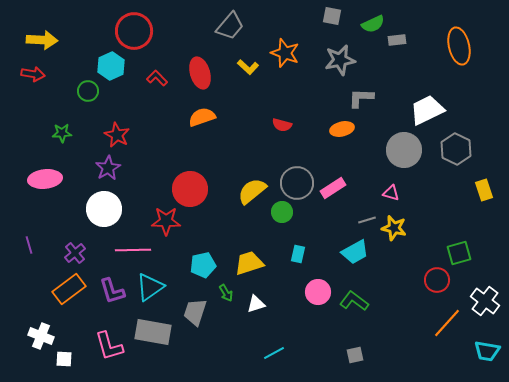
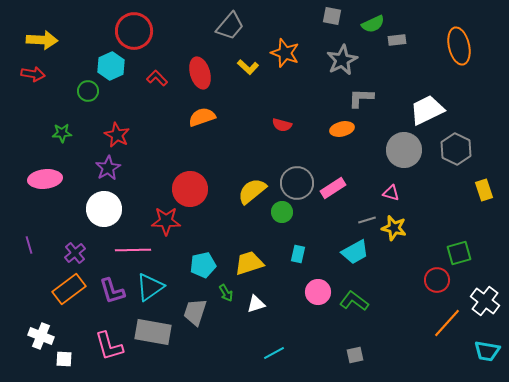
gray star at (340, 60): moved 2 px right; rotated 16 degrees counterclockwise
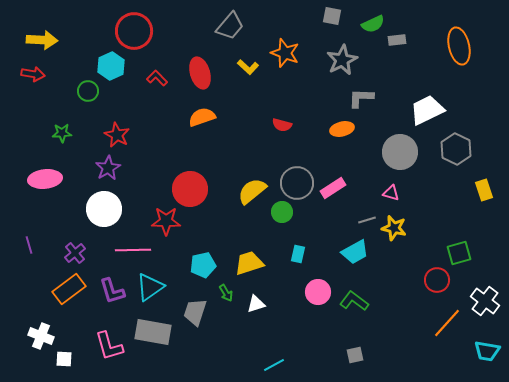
gray circle at (404, 150): moved 4 px left, 2 px down
cyan line at (274, 353): moved 12 px down
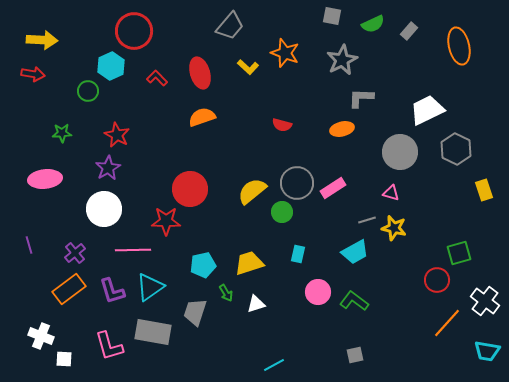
gray rectangle at (397, 40): moved 12 px right, 9 px up; rotated 42 degrees counterclockwise
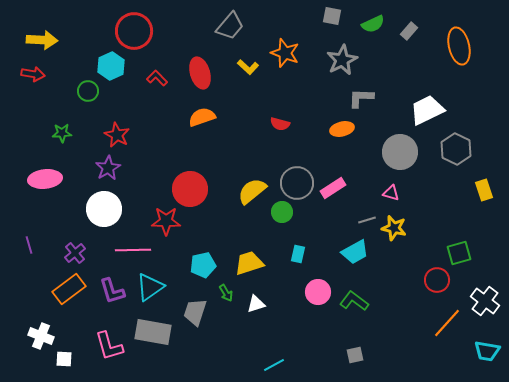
red semicircle at (282, 125): moved 2 px left, 1 px up
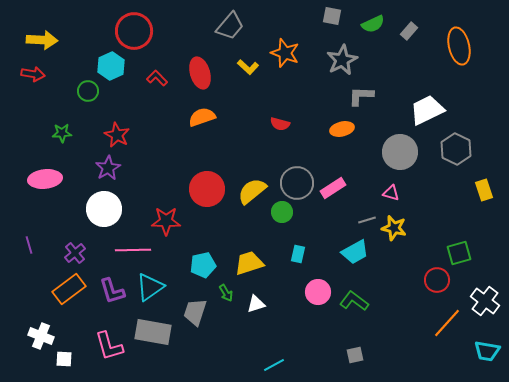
gray L-shape at (361, 98): moved 2 px up
red circle at (190, 189): moved 17 px right
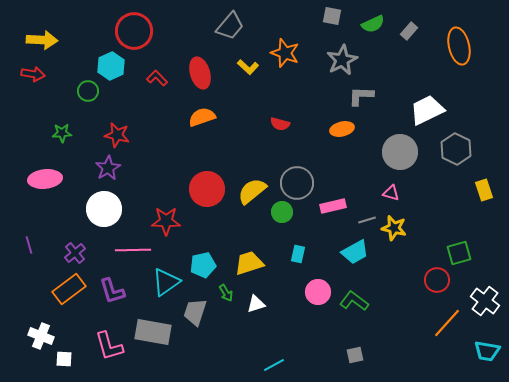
red star at (117, 135): rotated 15 degrees counterclockwise
pink rectangle at (333, 188): moved 18 px down; rotated 20 degrees clockwise
cyan triangle at (150, 287): moved 16 px right, 5 px up
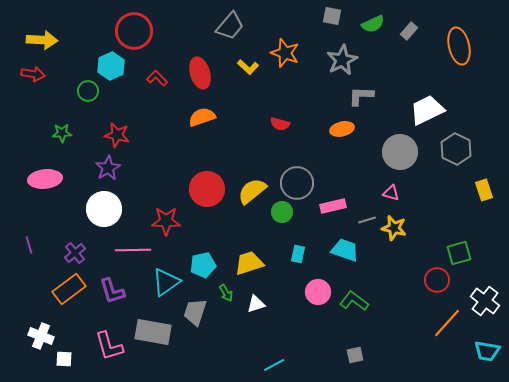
cyan trapezoid at (355, 252): moved 10 px left, 2 px up; rotated 132 degrees counterclockwise
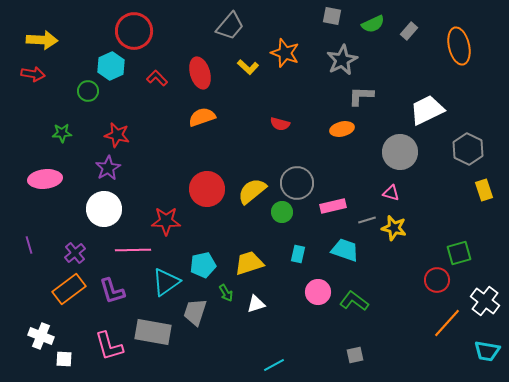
gray hexagon at (456, 149): moved 12 px right
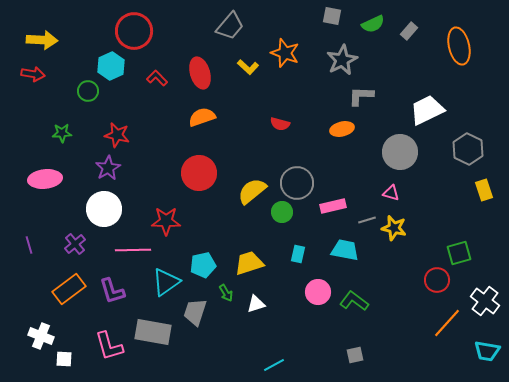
red circle at (207, 189): moved 8 px left, 16 px up
cyan trapezoid at (345, 250): rotated 8 degrees counterclockwise
purple cross at (75, 253): moved 9 px up
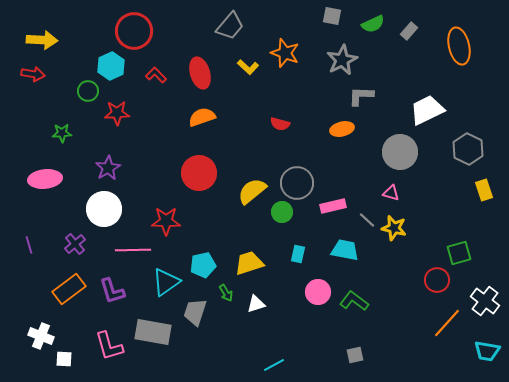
red L-shape at (157, 78): moved 1 px left, 3 px up
red star at (117, 135): moved 22 px up; rotated 15 degrees counterclockwise
gray line at (367, 220): rotated 60 degrees clockwise
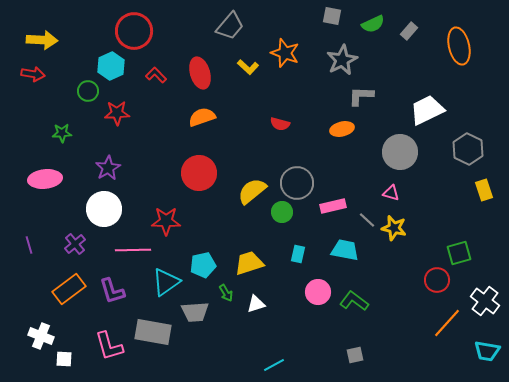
gray trapezoid at (195, 312): rotated 112 degrees counterclockwise
